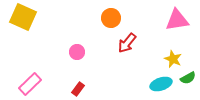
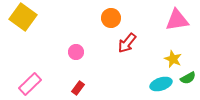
yellow square: rotated 12 degrees clockwise
pink circle: moved 1 px left
red rectangle: moved 1 px up
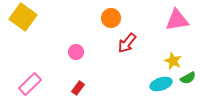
yellow star: moved 2 px down
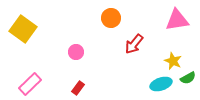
yellow square: moved 12 px down
red arrow: moved 7 px right, 1 px down
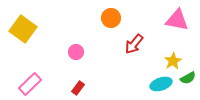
pink triangle: rotated 20 degrees clockwise
yellow star: rotated 18 degrees clockwise
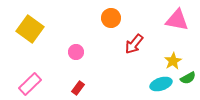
yellow square: moved 7 px right
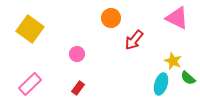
pink triangle: moved 2 px up; rotated 15 degrees clockwise
red arrow: moved 4 px up
pink circle: moved 1 px right, 2 px down
yellow star: rotated 18 degrees counterclockwise
green semicircle: rotated 70 degrees clockwise
cyan ellipse: rotated 55 degrees counterclockwise
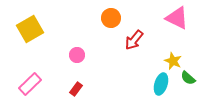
yellow square: rotated 24 degrees clockwise
pink circle: moved 1 px down
red rectangle: moved 2 px left, 1 px down
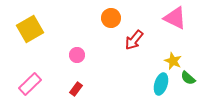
pink triangle: moved 2 px left
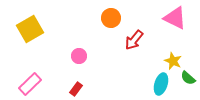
pink circle: moved 2 px right, 1 px down
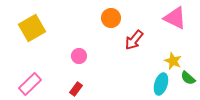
yellow square: moved 2 px right, 1 px up
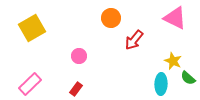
cyan ellipse: rotated 15 degrees counterclockwise
